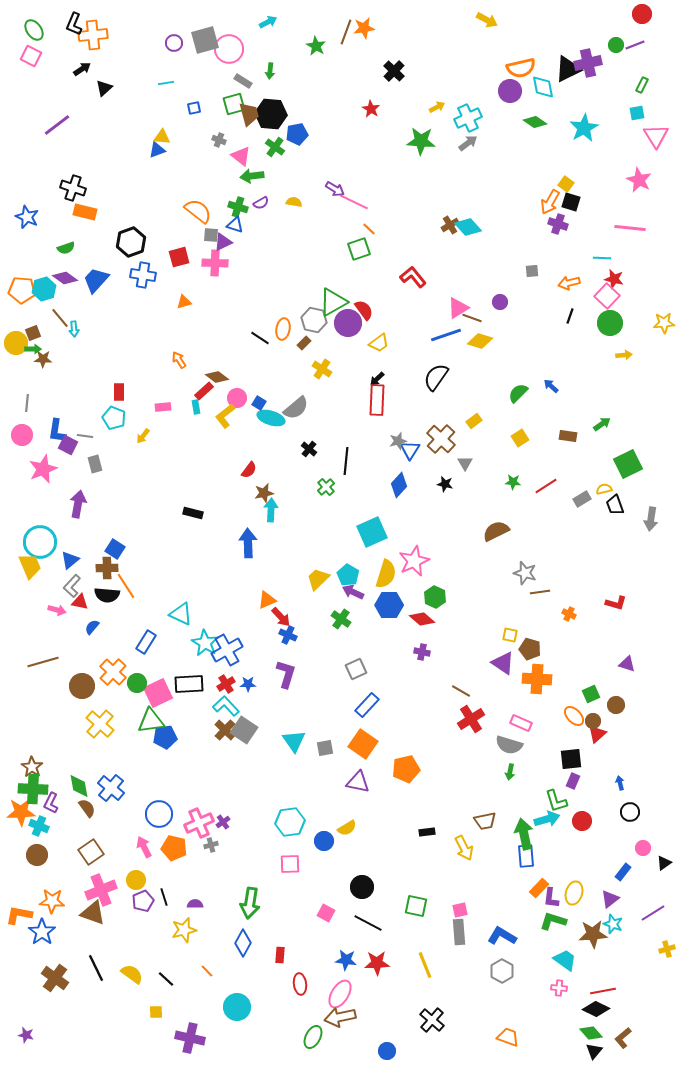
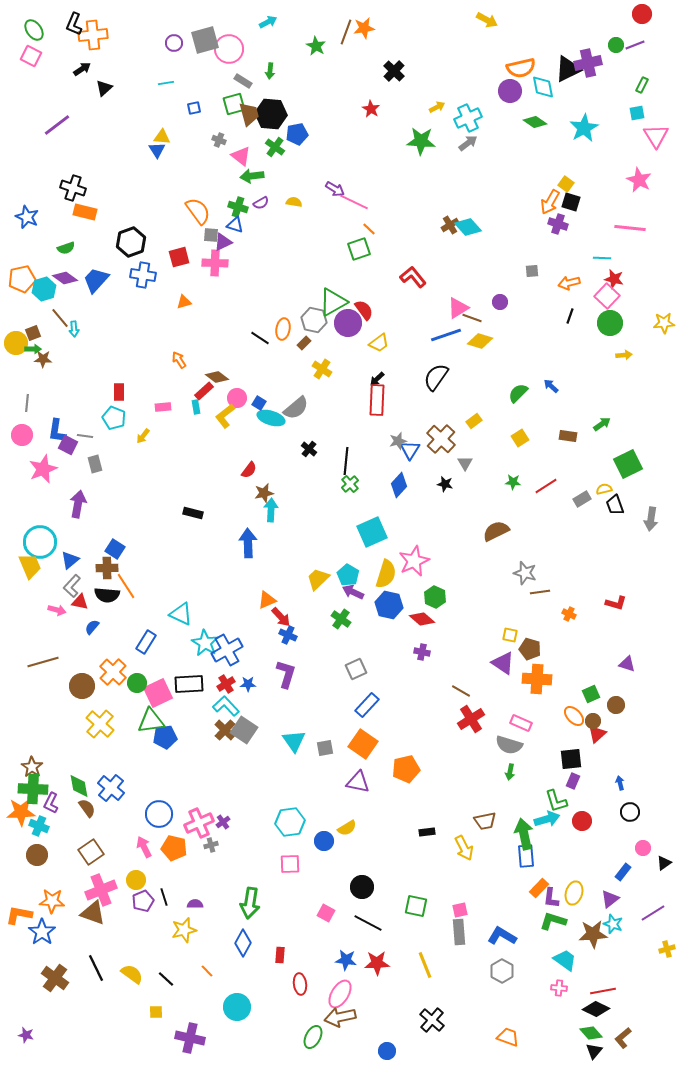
blue triangle at (157, 150): rotated 42 degrees counterclockwise
orange semicircle at (198, 211): rotated 16 degrees clockwise
orange pentagon at (22, 290): moved 11 px up; rotated 16 degrees counterclockwise
green cross at (326, 487): moved 24 px right, 3 px up
blue hexagon at (389, 605): rotated 12 degrees clockwise
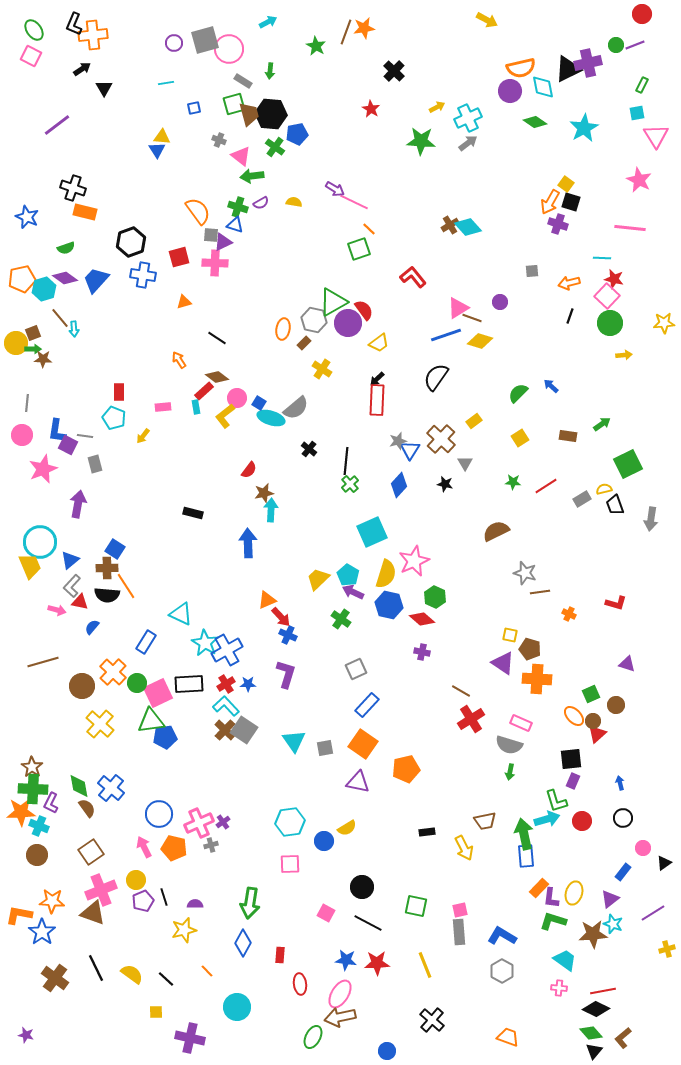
black triangle at (104, 88): rotated 18 degrees counterclockwise
black line at (260, 338): moved 43 px left
black circle at (630, 812): moved 7 px left, 6 px down
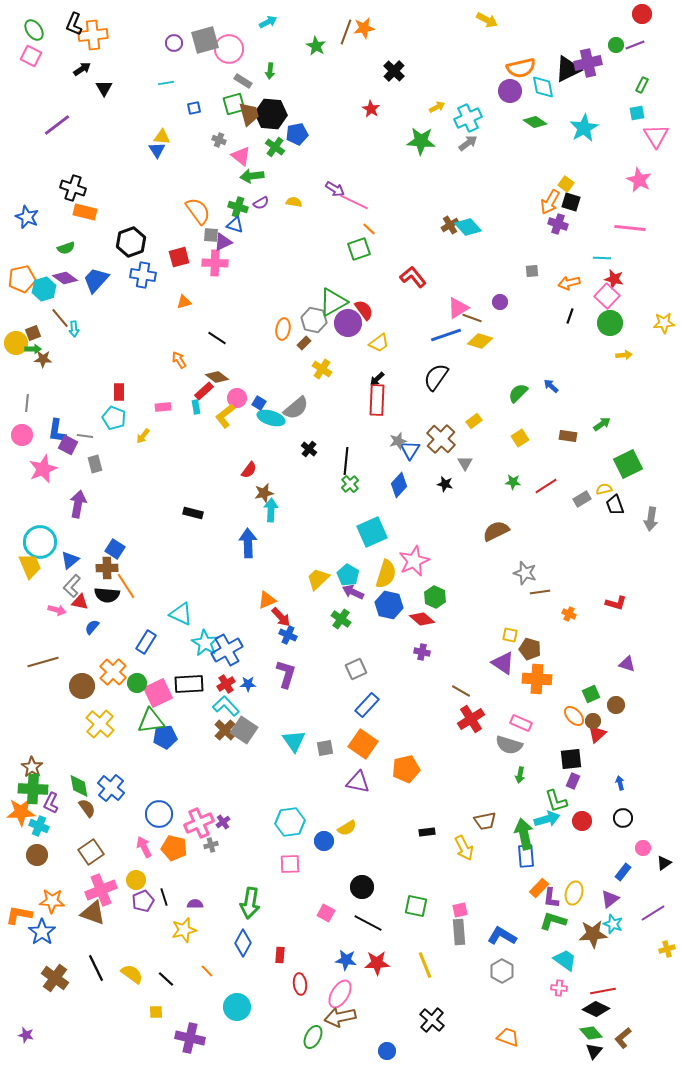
green arrow at (510, 772): moved 10 px right, 3 px down
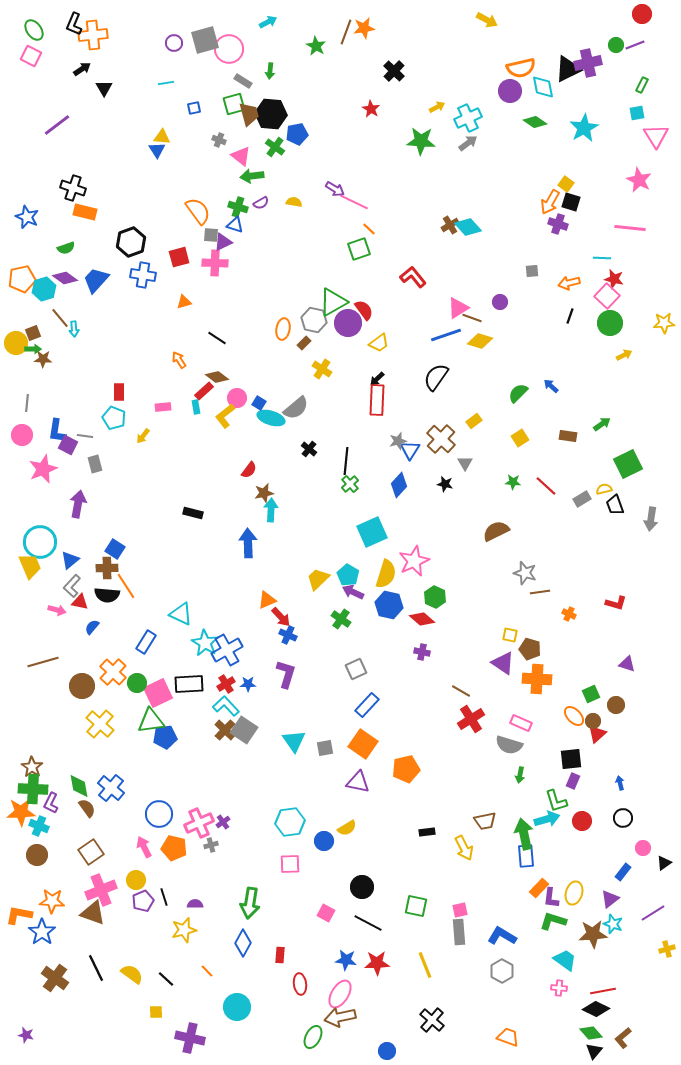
yellow arrow at (624, 355): rotated 21 degrees counterclockwise
red line at (546, 486): rotated 75 degrees clockwise
